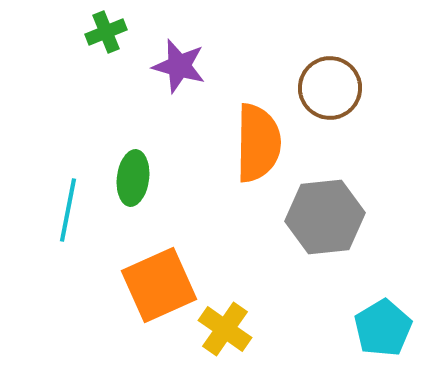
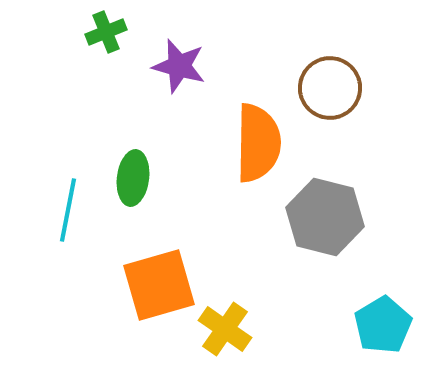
gray hexagon: rotated 20 degrees clockwise
orange square: rotated 8 degrees clockwise
cyan pentagon: moved 3 px up
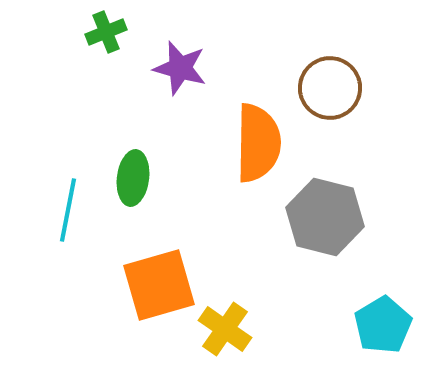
purple star: moved 1 px right, 2 px down
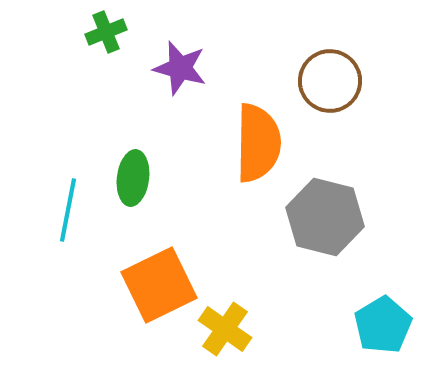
brown circle: moved 7 px up
orange square: rotated 10 degrees counterclockwise
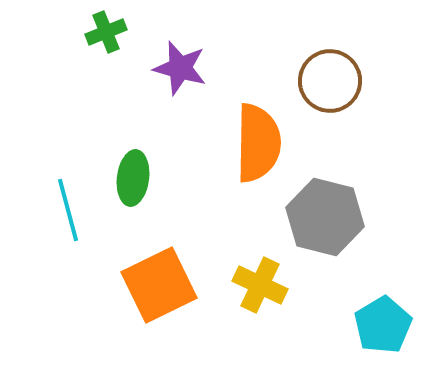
cyan line: rotated 26 degrees counterclockwise
yellow cross: moved 35 px right, 44 px up; rotated 10 degrees counterclockwise
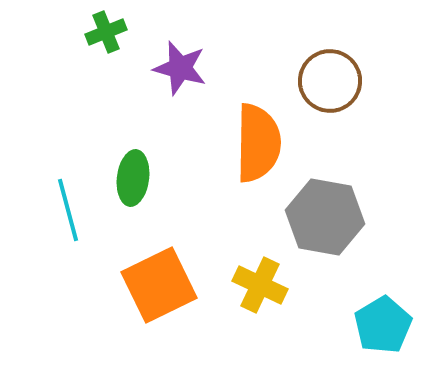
gray hexagon: rotated 4 degrees counterclockwise
